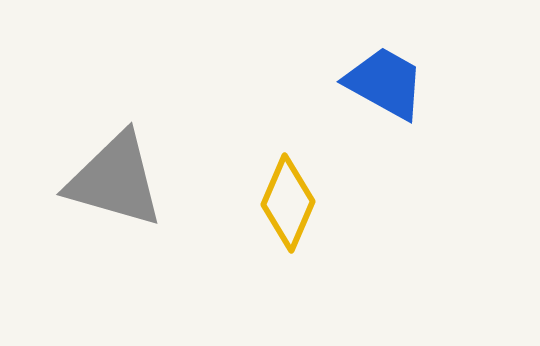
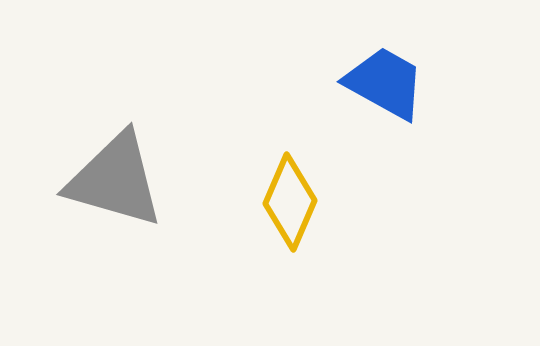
yellow diamond: moved 2 px right, 1 px up
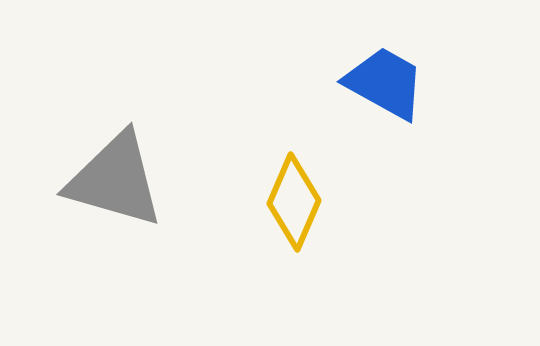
yellow diamond: moved 4 px right
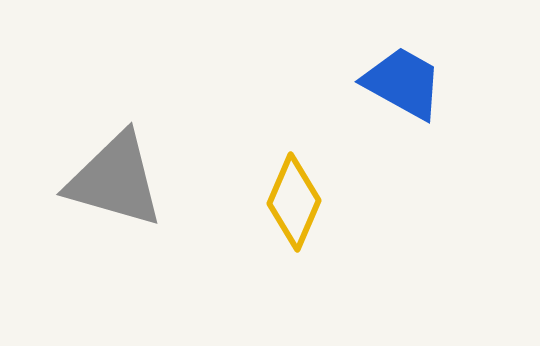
blue trapezoid: moved 18 px right
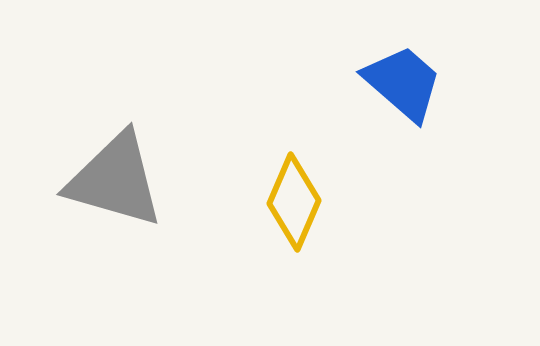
blue trapezoid: rotated 12 degrees clockwise
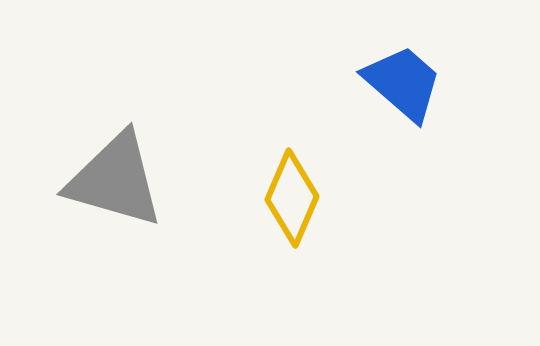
yellow diamond: moved 2 px left, 4 px up
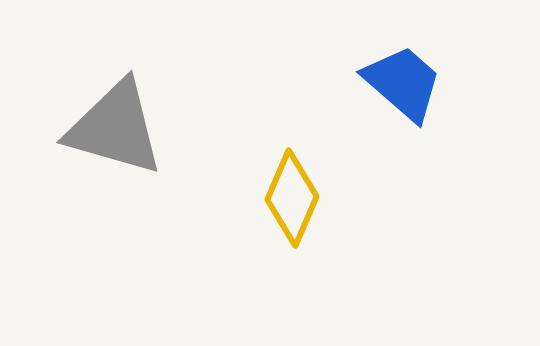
gray triangle: moved 52 px up
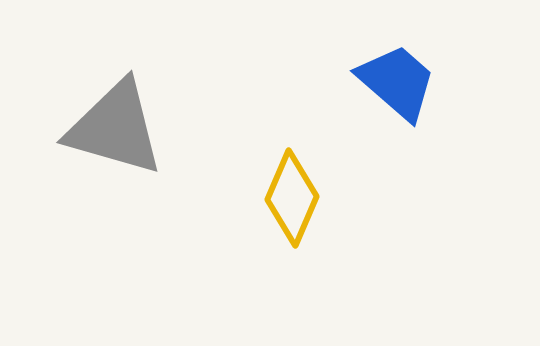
blue trapezoid: moved 6 px left, 1 px up
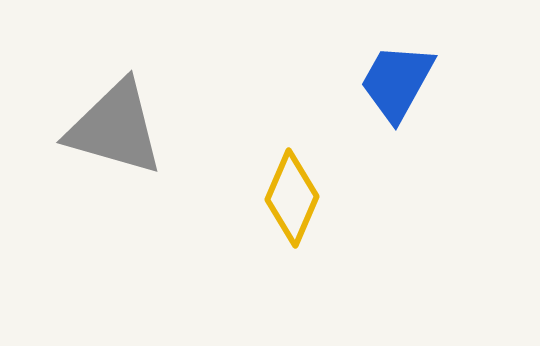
blue trapezoid: rotated 102 degrees counterclockwise
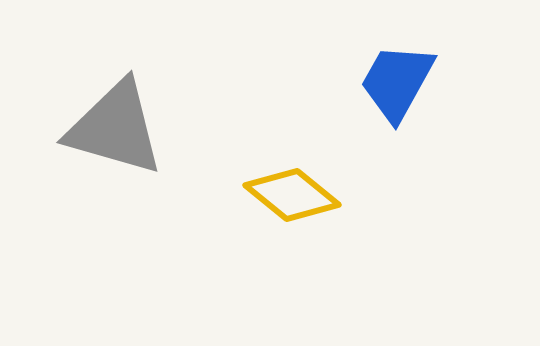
yellow diamond: moved 3 px up; rotated 74 degrees counterclockwise
